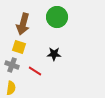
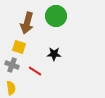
green circle: moved 1 px left, 1 px up
brown arrow: moved 4 px right, 1 px up
yellow semicircle: rotated 16 degrees counterclockwise
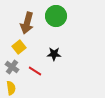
yellow square: rotated 32 degrees clockwise
gray cross: moved 2 px down; rotated 16 degrees clockwise
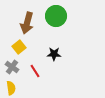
red line: rotated 24 degrees clockwise
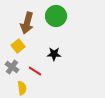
yellow square: moved 1 px left, 1 px up
red line: rotated 24 degrees counterclockwise
yellow semicircle: moved 11 px right
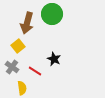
green circle: moved 4 px left, 2 px up
black star: moved 5 px down; rotated 24 degrees clockwise
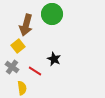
brown arrow: moved 1 px left, 2 px down
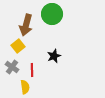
black star: moved 3 px up; rotated 24 degrees clockwise
red line: moved 3 px left, 1 px up; rotated 56 degrees clockwise
yellow semicircle: moved 3 px right, 1 px up
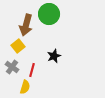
green circle: moved 3 px left
red line: rotated 16 degrees clockwise
yellow semicircle: rotated 24 degrees clockwise
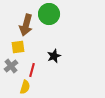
yellow square: moved 1 px down; rotated 32 degrees clockwise
gray cross: moved 1 px left, 1 px up; rotated 16 degrees clockwise
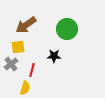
green circle: moved 18 px right, 15 px down
brown arrow: rotated 40 degrees clockwise
black star: rotated 24 degrees clockwise
gray cross: moved 2 px up
yellow semicircle: moved 1 px down
